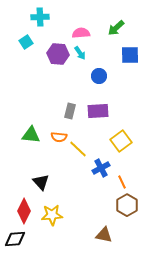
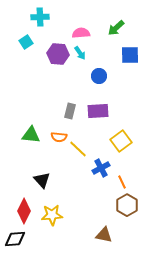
black triangle: moved 1 px right, 2 px up
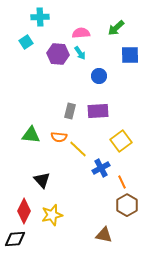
yellow star: rotated 10 degrees counterclockwise
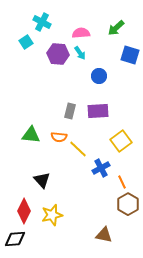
cyan cross: moved 2 px right, 5 px down; rotated 30 degrees clockwise
blue square: rotated 18 degrees clockwise
brown hexagon: moved 1 px right, 1 px up
